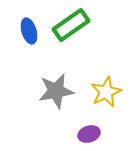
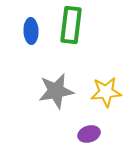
green rectangle: rotated 48 degrees counterclockwise
blue ellipse: moved 2 px right; rotated 15 degrees clockwise
yellow star: rotated 20 degrees clockwise
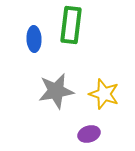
blue ellipse: moved 3 px right, 8 px down
yellow star: moved 2 px left, 2 px down; rotated 24 degrees clockwise
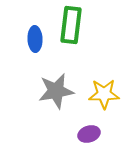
blue ellipse: moved 1 px right
yellow star: rotated 20 degrees counterclockwise
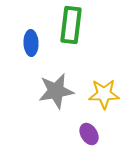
blue ellipse: moved 4 px left, 4 px down
purple ellipse: rotated 75 degrees clockwise
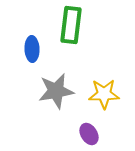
blue ellipse: moved 1 px right, 6 px down
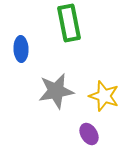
green rectangle: moved 2 px left, 2 px up; rotated 18 degrees counterclockwise
blue ellipse: moved 11 px left
yellow star: moved 2 px down; rotated 20 degrees clockwise
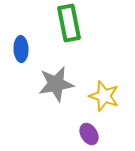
gray star: moved 7 px up
